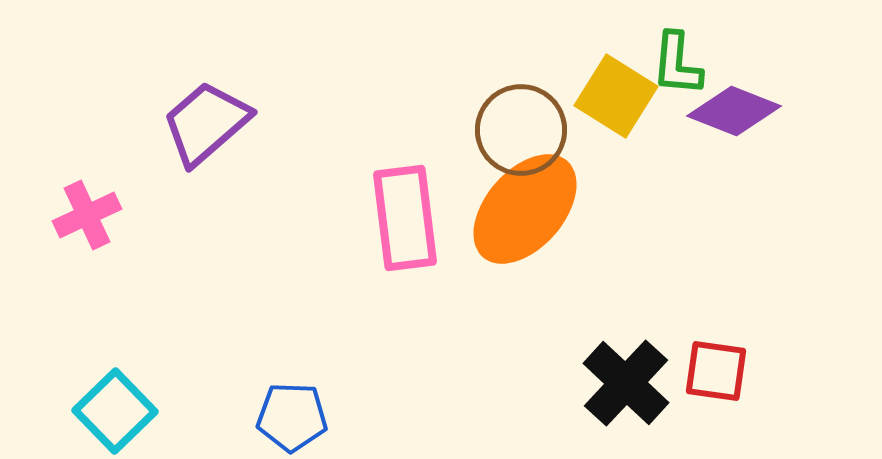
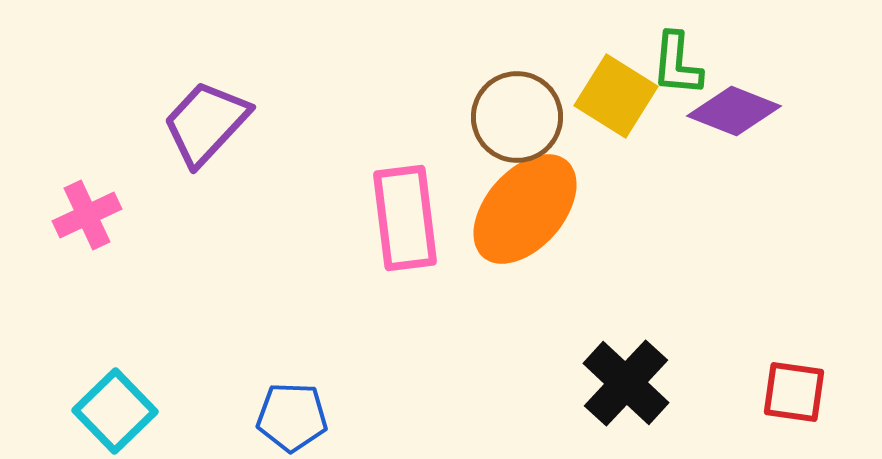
purple trapezoid: rotated 6 degrees counterclockwise
brown circle: moved 4 px left, 13 px up
red square: moved 78 px right, 21 px down
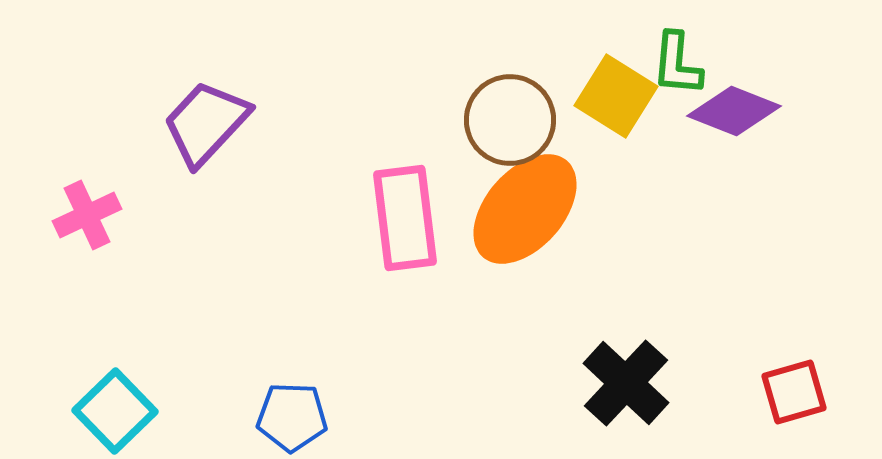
brown circle: moved 7 px left, 3 px down
red square: rotated 24 degrees counterclockwise
